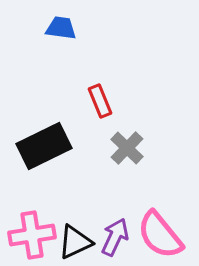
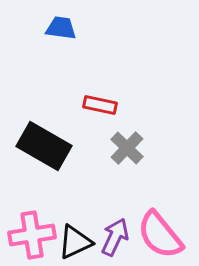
red rectangle: moved 4 px down; rotated 56 degrees counterclockwise
black rectangle: rotated 56 degrees clockwise
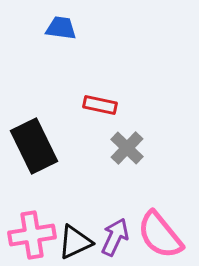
black rectangle: moved 10 px left; rotated 34 degrees clockwise
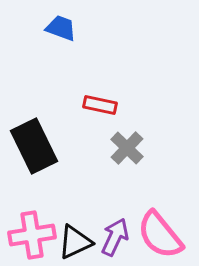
blue trapezoid: rotated 12 degrees clockwise
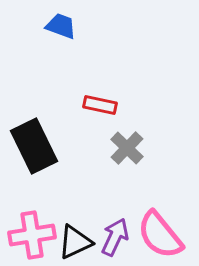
blue trapezoid: moved 2 px up
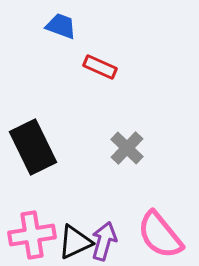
red rectangle: moved 38 px up; rotated 12 degrees clockwise
black rectangle: moved 1 px left, 1 px down
purple arrow: moved 11 px left, 4 px down; rotated 9 degrees counterclockwise
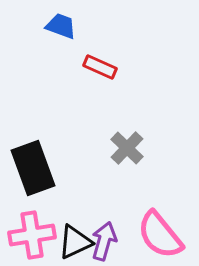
black rectangle: moved 21 px down; rotated 6 degrees clockwise
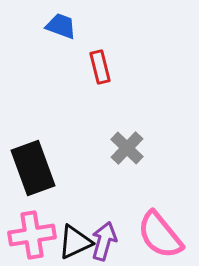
red rectangle: rotated 52 degrees clockwise
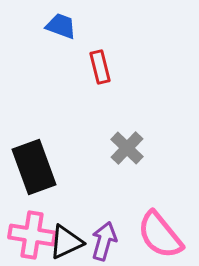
black rectangle: moved 1 px right, 1 px up
pink cross: rotated 18 degrees clockwise
black triangle: moved 9 px left
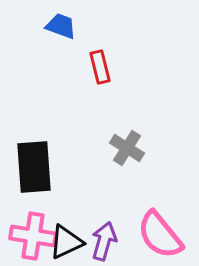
gray cross: rotated 12 degrees counterclockwise
black rectangle: rotated 16 degrees clockwise
pink cross: moved 1 px right, 1 px down
